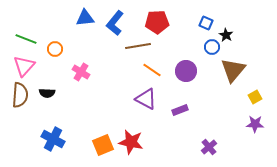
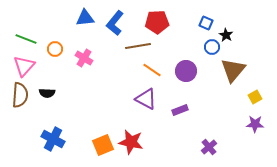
pink cross: moved 3 px right, 14 px up
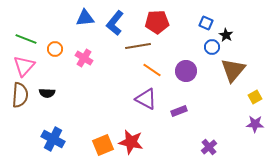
purple rectangle: moved 1 px left, 1 px down
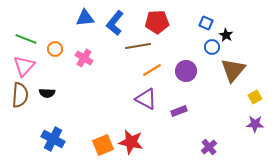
orange line: rotated 66 degrees counterclockwise
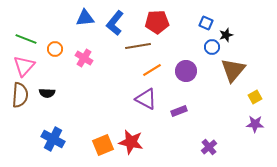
black star: rotated 24 degrees clockwise
